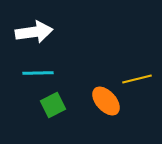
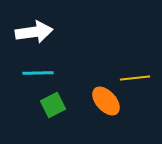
yellow line: moved 2 px left, 1 px up; rotated 8 degrees clockwise
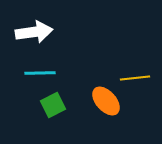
cyan line: moved 2 px right
